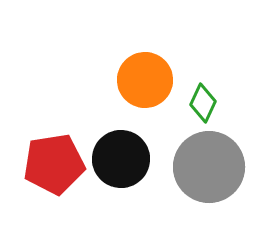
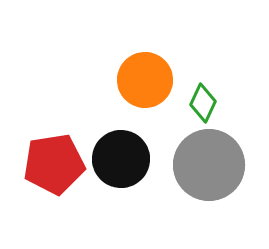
gray circle: moved 2 px up
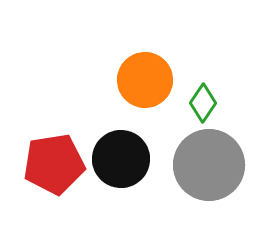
green diamond: rotated 9 degrees clockwise
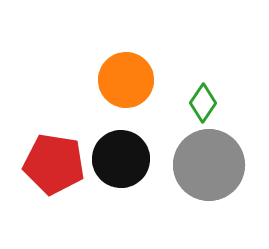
orange circle: moved 19 px left
red pentagon: rotated 18 degrees clockwise
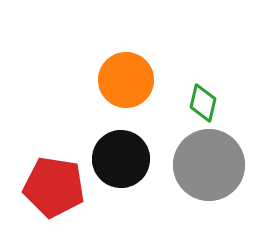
green diamond: rotated 21 degrees counterclockwise
red pentagon: moved 23 px down
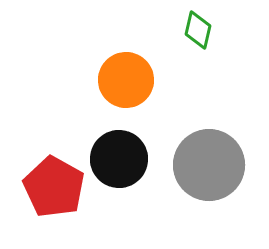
green diamond: moved 5 px left, 73 px up
black circle: moved 2 px left
red pentagon: rotated 20 degrees clockwise
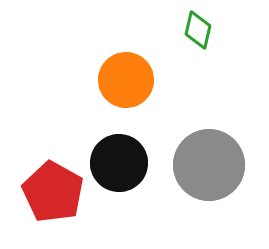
black circle: moved 4 px down
red pentagon: moved 1 px left, 5 px down
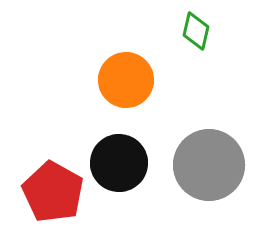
green diamond: moved 2 px left, 1 px down
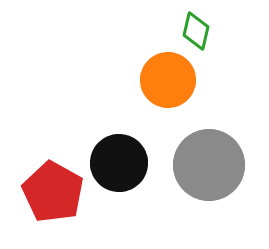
orange circle: moved 42 px right
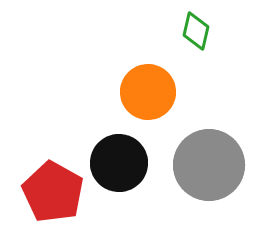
orange circle: moved 20 px left, 12 px down
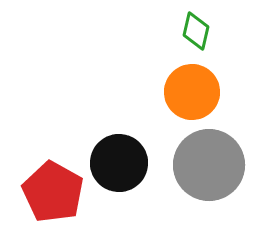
orange circle: moved 44 px right
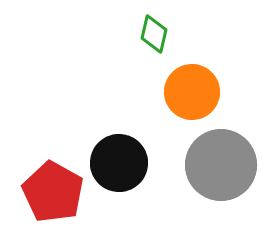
green diamond: moved 42 px left, 3 px down
gray circle: moved 12 px right
